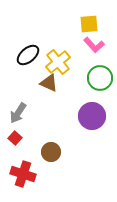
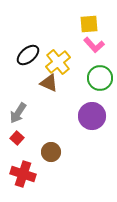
red square: moved 2 px right
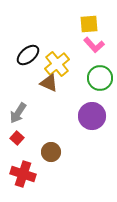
yellow cross: moved 1 px left, 2 px down
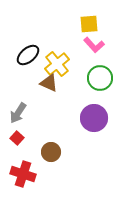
purple circle: moved 2 px right, 2 px down
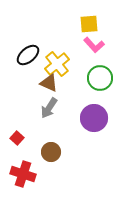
gray arrow: moved 31 px right, 5 px up
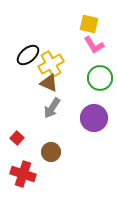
yellow square: rotated 18 degrees clockwise
pink L-shape: rotated 10 degrees clockwise
yellow cross: moved 6 px left; rotated 10 degrees clockwise
gray arrow: moved 3 px right
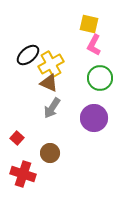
pink L-shape: rotated 60 degrees clockwise
brown circle: moved 1 px left, 1 px down
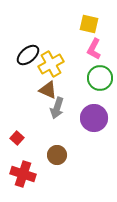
pink L-shape: moved 4 px down
brown triangle: moved 1 px left, 7 px down
gray arrow: moved 5 px right; rotated 15 degrees counterclockwise
brown circle: moved 7 px right, 2 px down
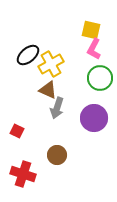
yellow square: moved 2 px right, 6 px down
red square: moved 7 px up; rotated 16 degrees counterclockwise
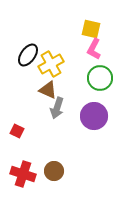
yellow square: moved 1 px up
black ellipse: rotated 15 degrees counterclockwise
purple circle: moved 2 px up
brown circle: moved 3 px left, 16 px down
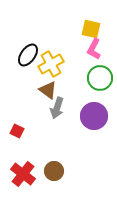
brown triangle: rotated 12 degrees clockwise
red cross: rotated 20 degrees clockwise
